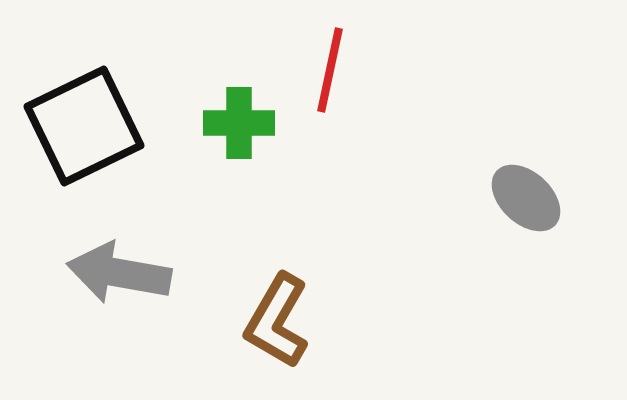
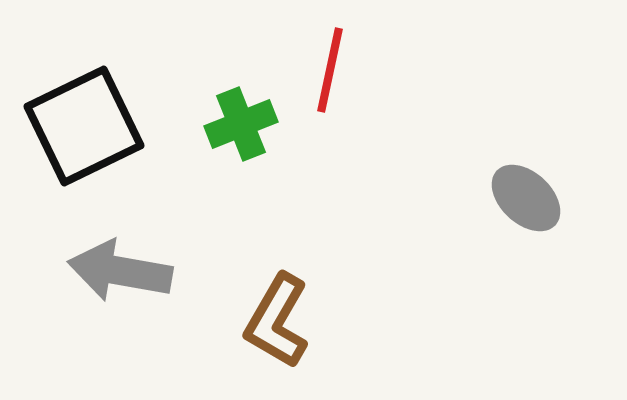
green cross: moved 2 px right, 1 px down; rotated 22 degrees counterclockwise
gray arrow: moved 1 px right, 2 px up
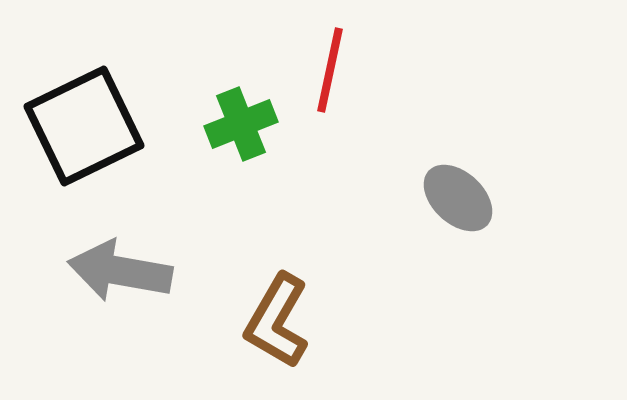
gray ellipse: moved 68 px left
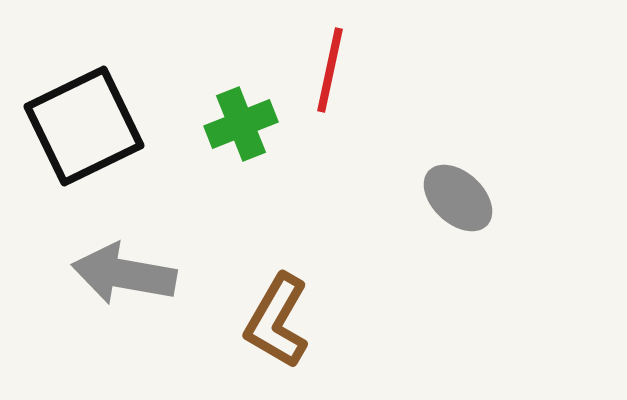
gray arrow: moved 4 px right, 3 px down
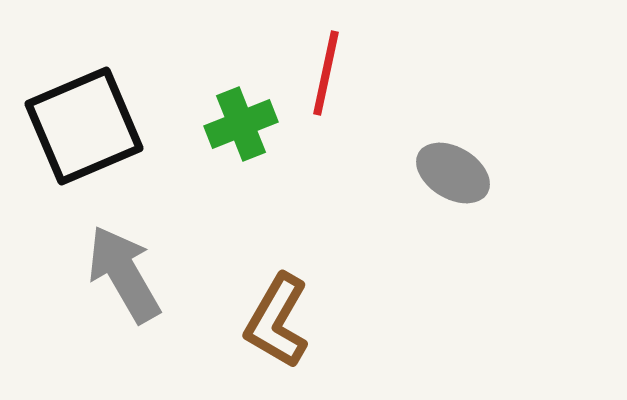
red line: moved 4 px left, 3 px down
black square: rotated 3 degrees clockwise
gray ellipse: moved 5 px left, 25 px up; rotated 12 degrees counterclockwise
gray arrow: rotated 50 degrees clockwise
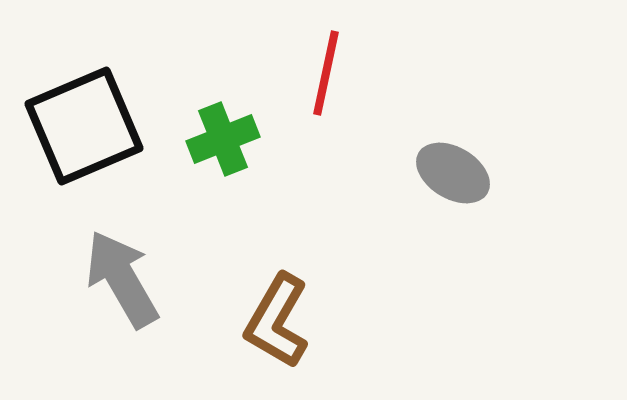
green cross: moved 18 px left, 15 px down
gray arrow: moved 2 px left, 5 px down
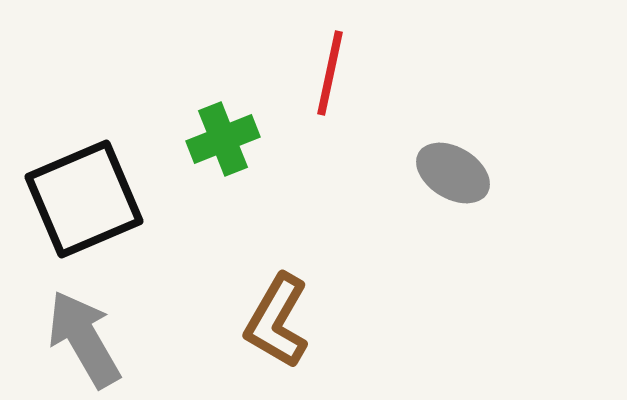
red line: moved 4 px right
black square: moved 73 px down
gray arrow: moved 38 px left, 60 px down
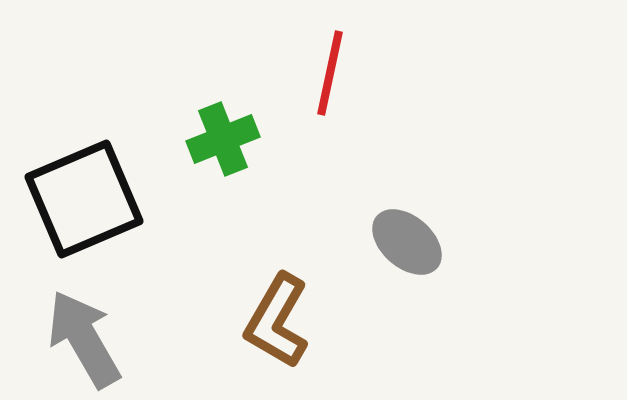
gray ellipse: moved 46 px left, 69 px down; rotated 10 degrees clockwise
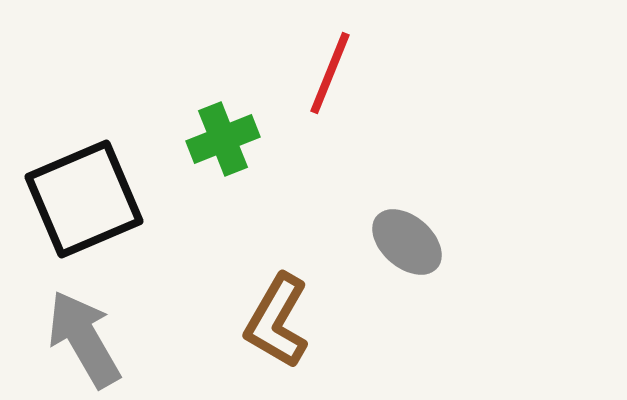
red line: rotated 10 degrees clockwise
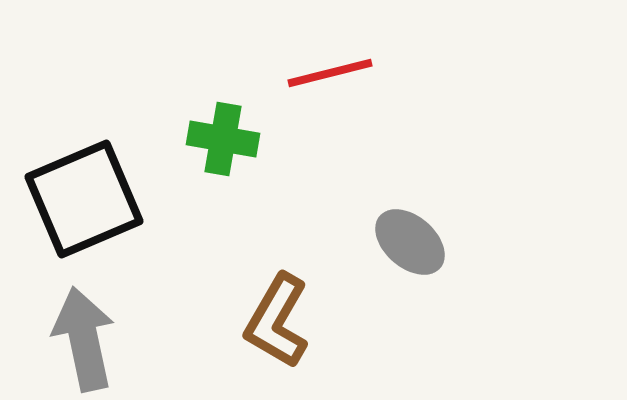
red line: rotated 54 degrees clockwise
green cross: rotated 32 degrees clockwise
gray ellipse: moved 3 px right
gray arrow: rotated 18 degrees clockwise
